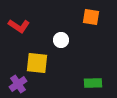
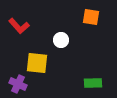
red L-shape: rotated 15 degrees clockwise
purple cross: rotated 30 degrees counterclockwise
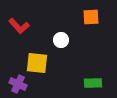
orange square: rotated 12 degrees counterclockwise
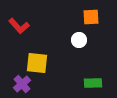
white circle: moved 18 px right
purple cross: moved 4 px right; rotated 24 degrees clockwise
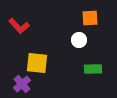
orange square: moved 1 px left, 1 px down
green rectangle: moved 14 px up
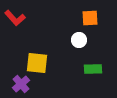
red L-shape: moved 4 px left, 8 px up
purple cross: moved 1 px left
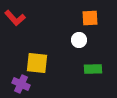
purple cross: rotated 24 degrees counterclockwise
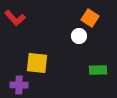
orange square: rotated 36 degrees clockwise
white circle: moved 4 px up
green rectangle: moved 5 px right, 1 px down
purple cross: moved 2 px left, 1 px down; rotated 24 degrees counterclockwise
